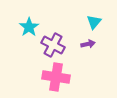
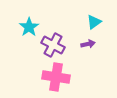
cyan triangle: rotated 14 degrees clockwise
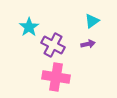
cyan triangle: moved 2 px left, 1 px up
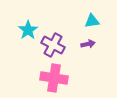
cyan triangle: rotated 28 degrees clockwise
cyan star: moved 1 px left, 3 px down
pink cross: moved 2 px left, 1 px down
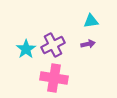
cyan triangle: moved 1 px left
cyan star: moved 2 px left, 19 px down
purple cross: rotated 35 degrees clockwise
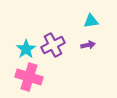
purple arrow: moved 1 px down
pink cross: moved 25 px left, 1 px up; rotated 8 degrees clockwise
